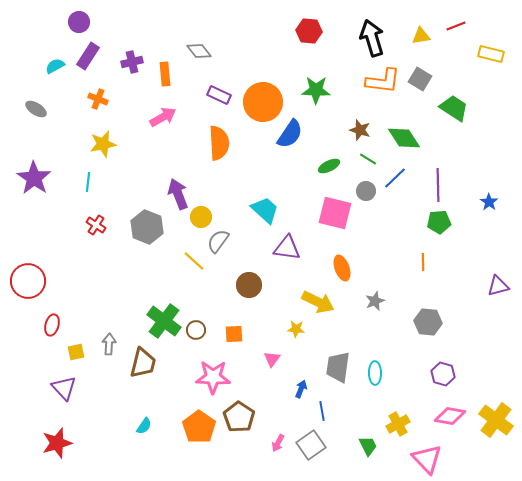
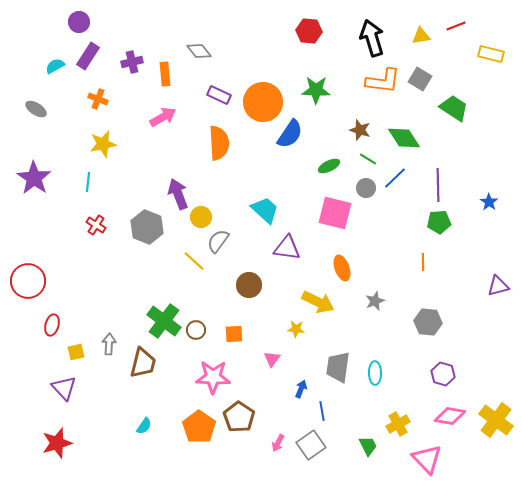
gray circle at (366, 191): moved 3 px up
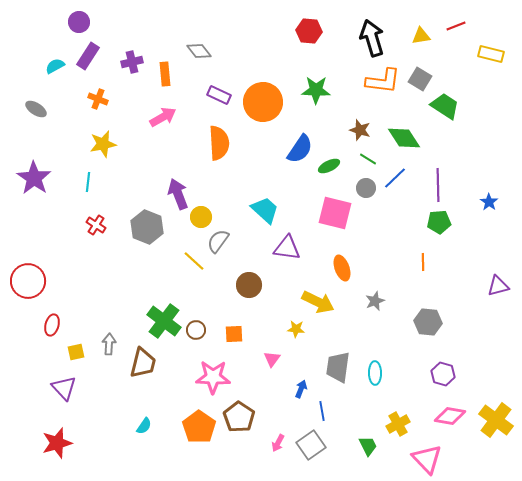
green trapezoid at (454, 108): moved 9 px left, 2 px up
blue semicircle at (290, 134): moved 10 px right, 15 px down
